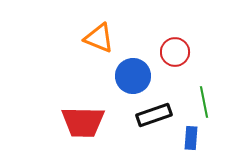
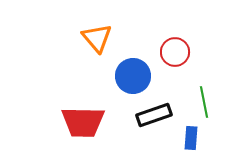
orange triangle: moved 2 px left; rotated 28 degrees clockwise
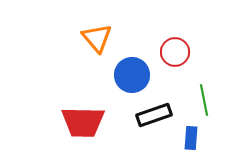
blue circle: moved 1 px left, 1 px up
green line: moved 2 px up
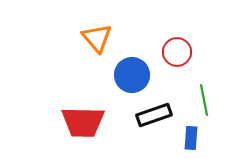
red circle: moved 2 px right
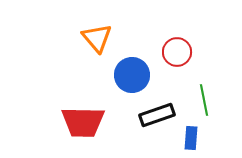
black rectangle: moved 3 px right
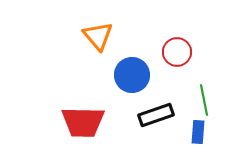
orange triangle: moved 1 px right, 2 px up
black rectangle: moved 1 px left
blue rectangle: moved 7 px right, 6 px up
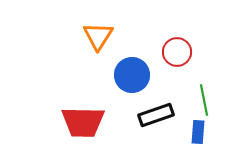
orange triangle: rotated 12 degrees clockwise
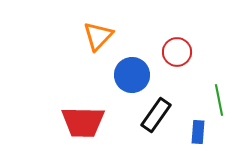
orange triangle: rotated 12 degrees clockwise
green line: moved 15 px right
black rectangle: rotated 36 degrees counterclockwise
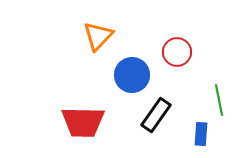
blue rectangle: moved 3 px right, 2 px down
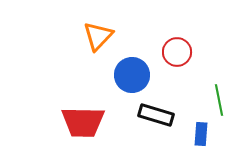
black rectangle: rotated 72 degrees clockwise
